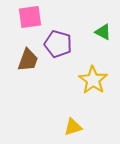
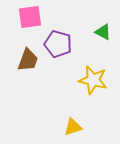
yellow star: rotated 20 degrees counterclockwise
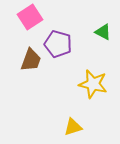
pink square: rotated 25 degrees counterclockwise
brown trapezoid: moved 3 px right
yellow star: moved 4 px down
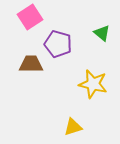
green triangle: moved 1 px left, 1 px down; rotated 12 degrees clockwise
brown trapezoid: moved 4 px down; rotated 110 degrees counterclockwise
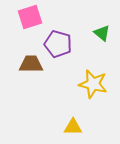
pink square: rotated 15 degrees clockwise
yellow triangle: rotated 18 degrees clockwise
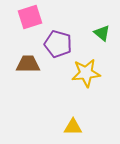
brown trapezoid: moved 3 px left
yellow star: moved 7 px left, 11 px up; rotated 20 degrees counterclockwise
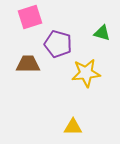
green triangle: rotated 24 degrees counterclockwise
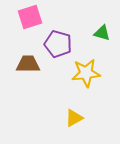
yellow triangle: moved 1 px right, 9 px up; rotated 30 degrees counterclockwise
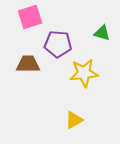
purple pentagon: rotated 12 degrees counterclockwise
yellow star: moved 2 px left
yellow triangle: moved 2 px down
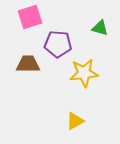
green triangle: moved 2 px left, 5 px up
yellow triangle: moved 1 px right, 1 px down
